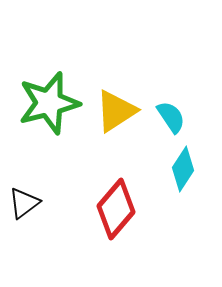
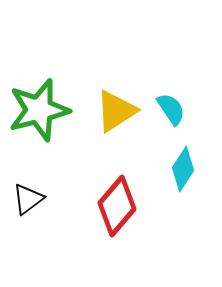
green star: moved 10 px left, 7 px down
cyan semicircle: moved 8 px up
black triangle: moved 4 px right, 4 px up
red diamond: moved 1 px right, 3 px up
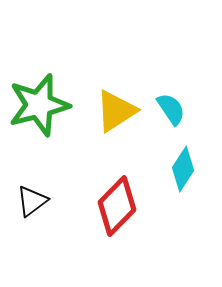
green star: moved 5 px up
black triangle: moved 4 px right, 2 px down
red diamond: rotated 4 degrees clockwise
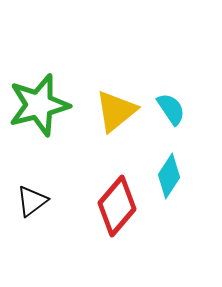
yellow triangle: rotated 6 degrees counterclockwise
cyan diamond: moved 14 px left, 7 px down
red diamond: rotated 4 degrees counterclockwise
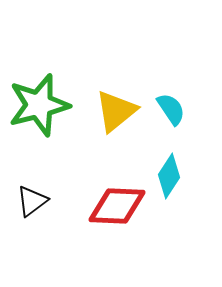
red diamond: rotated 52 degrees clockwise
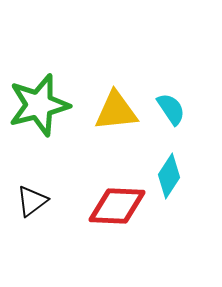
yellow triangle: rotated 33 degrees clockwise
